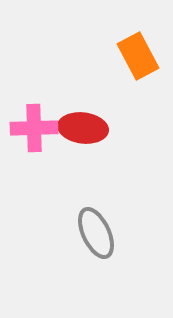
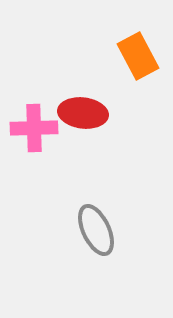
red ellipse: moved 15 px up
gray ellipse: moved 3 px up
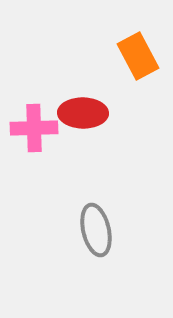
red ellipse: rotated 6 degrees counterclockwise
gray ellipse: rotated 12 degrees clockwise
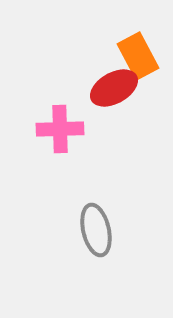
red ellipse: moved 31 px right, 25 px up; rotated 30 degrees counterclockwise
pink cross: moved 26 px right, 1 px down
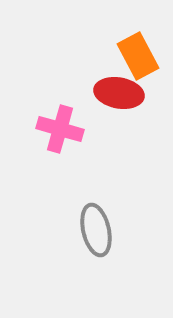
red ellipse: moved 5 px right, 5 px down; rotated 39 degrees clockwise
pink cross: rotated 18 degrees clockwise
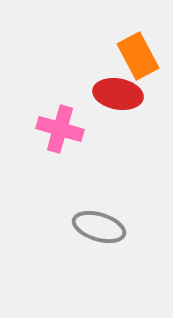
red ellipse: moved 1 px left, 1 px down
gray ellipse: moved 3 px right, 3 px up; rotated 60 degrees counterclockwise
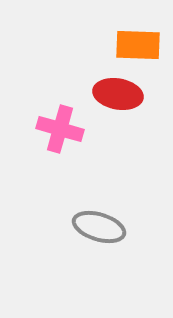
orange rectangle: moved 11 px up; rotated 60 degrees counterclockwise
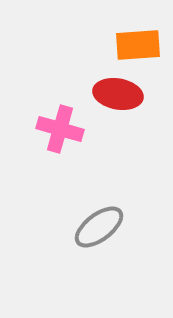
orange rectangle: rotated 6 degrees counterclockwise
gray ellipse: rotated 54 degrees counterclockwise
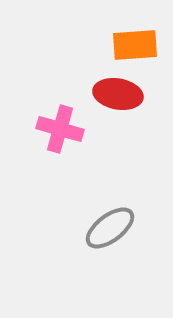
orange rectangle: moved 3 px left
gray ellipse: moved 11 px right, 1 px down
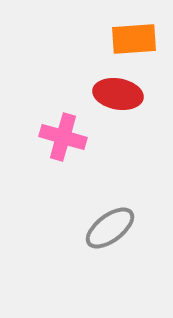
orange rectangle: moved 1 px left, 6 px up
pink cross: moved 3 px right, 8 px down
